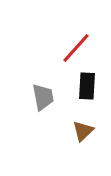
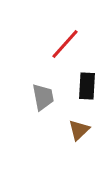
red line: moved 11 px left, 4 px up
brown triangle: moved 4 px left, 1 px up
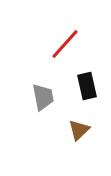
black rectangle: rotated 16 degrees counterclockwise
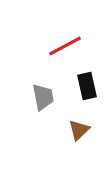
red line: moved 2 px down; rotated 20 degrees clockwise
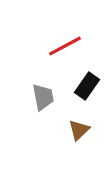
black rectangle: rotated 48 degrees clockwise
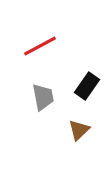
red line: moved 25 px left
